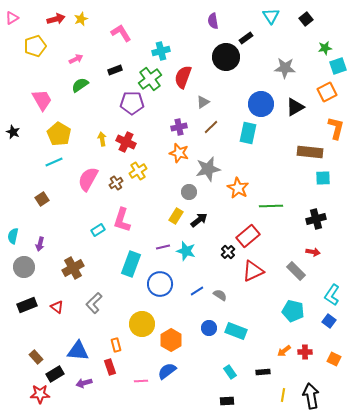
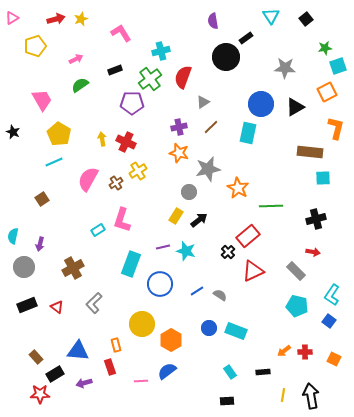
cyan pentagon at (293, 311): moved 4 px right, 5 px up
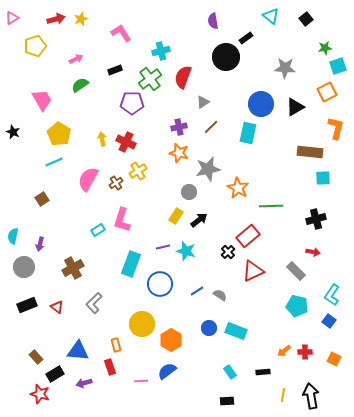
cyan triangle at (271, 16): rotated 18 degrees counterclockwise
red star at (40, 394): rotated 18 degrees clockwise
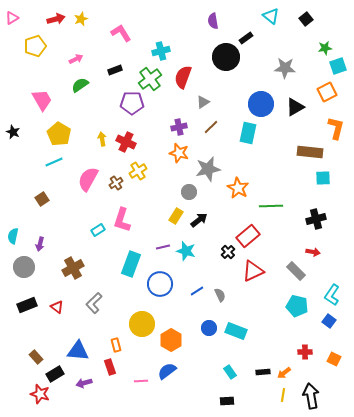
gray semicircle at (220, 295): rotated 32 degrees clockwise
orange arrow at (284, 351): moved 22 px down
